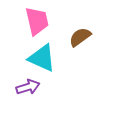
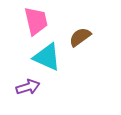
pink trapezoid: moved 1 px left
cyan triangle: moved 5 px right, 1 px up
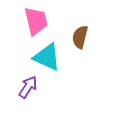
brown semicircle: rotated 40 degrees counterclockwise
purple arrow: rotated 40 degrees counterclockwise
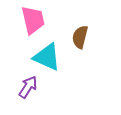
pink trapezoid: moved 3 px left, 1 px up
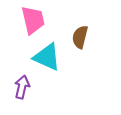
purple arrow: moved 6 px left; rotated 20 degrees counterclockwise
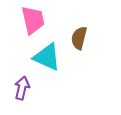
brown semicircle: moved 1 px left, 1 px down
purple arrow: moved 1 px down
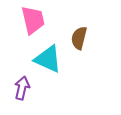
cyan triangle: moved 1 px right, 2 px down
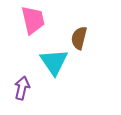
cyan triangle: moved 6 px right, 3 px down; rotated 32 degrees clockwise
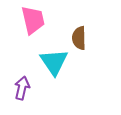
brown semicircle: rotated 15 degrees counterclockwise
